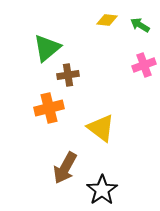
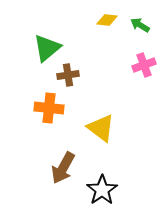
orange cross: rotated 20 degrees clockwise
brown arrow: moved 2 px left
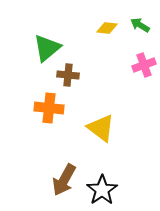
yellow diamond: moved 8 px down
brown cross: rotated 15 degrees clockwise
brown arrow: moved 1 px right, 12 px down
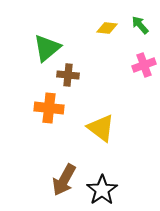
green arrow: rotated 18 degrees clockwise
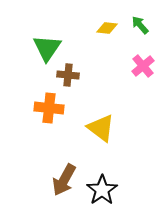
green triangle: rotated 16 degrees counterclockwise
pink cross: moved 1 px left, 1 px down; rotated 20 degrees counterclockwise
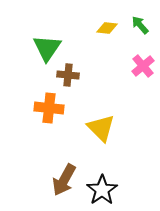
yellow triangle: rotated 8 degrees clockwise
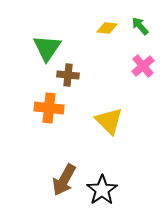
green arrow: moved 1 px down
yellow triangle: moved 8 px right, 7 px up
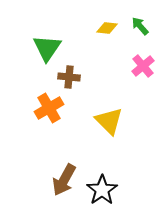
brown cross: moved 1 px right, 2 px down
orange cross: rotated 36 degrees counterclockwise
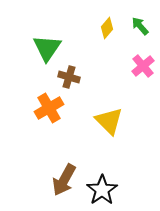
yellow diamond: rotated 55 degrees counterclockwise
brown cross: rotated 10 degrees clockwise
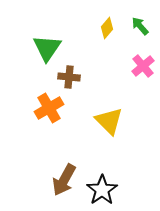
brown cross: rotated 10 degrees counterclockwise
